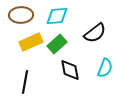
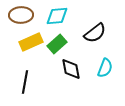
black diamond: moved 1 px right, 1 px up
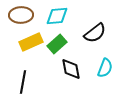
black line: moved 2 px left
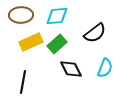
black diamond: rotated 15 degrees counterclockwise
